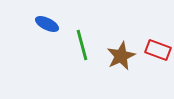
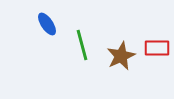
blue ellipse: rotated 30 degrees clockwise
red rectangle: moved 1 px left, 2 px up; rotated 20 degrees counterclockwise
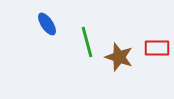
green line: moved 5 px right, 3 px up
brown star: moved 2 px left, 1 px down; rotated 28 degrees counterclockwise
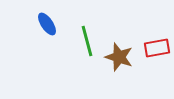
green line: moved 1 px up
red rectangle: rotated 10 degrees counterclockwise
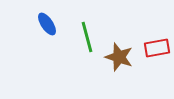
green line: moved 4 px up
